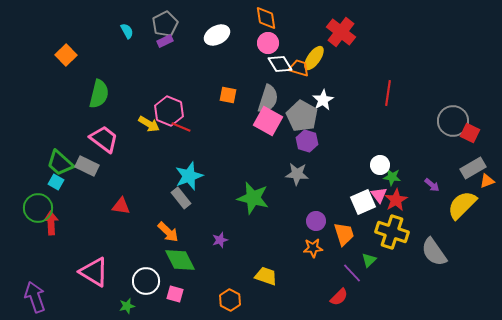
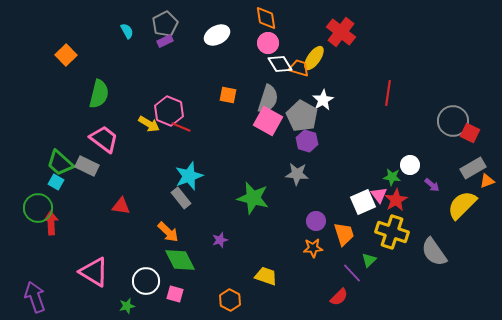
white circle at (380, 165): moved 30 px right
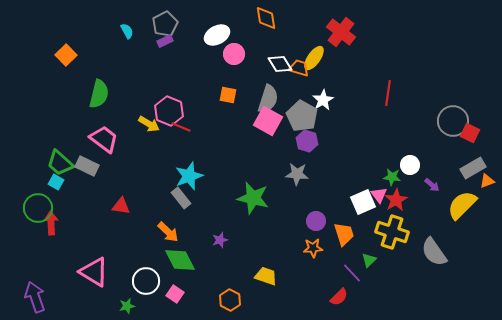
pink circle at (268, 43): moved 34 px left, 11 px down
pink square at (175, 294): rotated 18 degrees clockwise
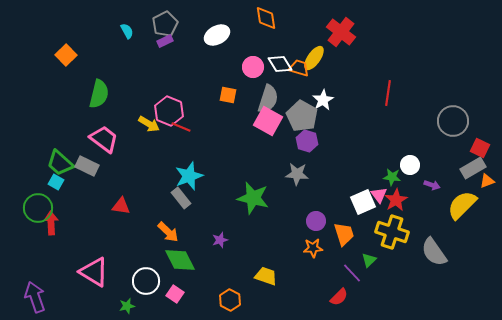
pink circle at (234, 54): moved 19 px right, 13 px down
red square at (470, 133): moved 10 px right, 15 px down
purple arrow at (432, 185): rotated 21 degrees counterclockwise
